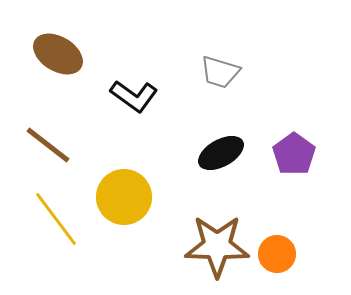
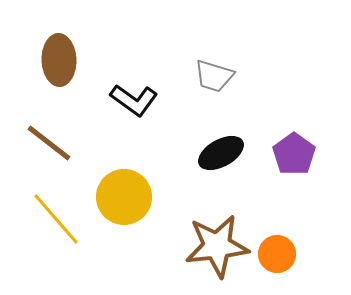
brown ellipse: moved 1 px right, 6 px down; rotated 57 degrees clockwise
gray trapezoid: moved 6 px left, 4 px down
black L-shape: moved 4 px down
brown line: moved 1 px right, 2 px up
yellow line: rotated 4 degrees counterclockwise
brown star: rotated 8 degrees counterclockwise
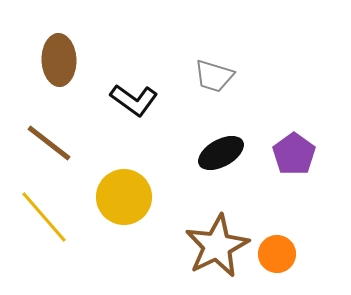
yellow line: moved 12 px left, 2 px up
brown star: rotated 20 degrees counterclockwise
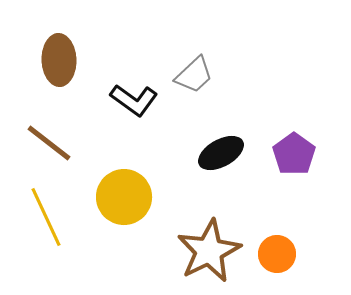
gray trapezoid: moved 20 px left, 1 px up; rotated 60 degrees counterclockwise
yellow line: moved 2 px right; rotated 16 degrees clockwise
brown star: moved 8 px left, 5 px down
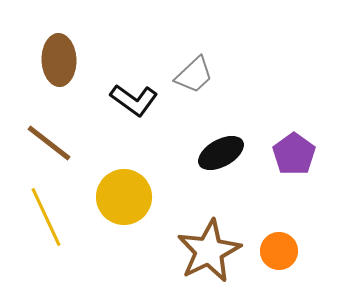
orange circle: moved 2 px right, 3 px up
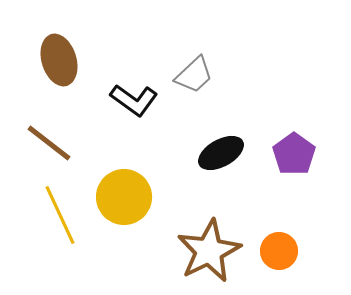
brown ellipse: rotated 15 degrees counterclockwise
yellow line: moved 14 px right, 2 px up
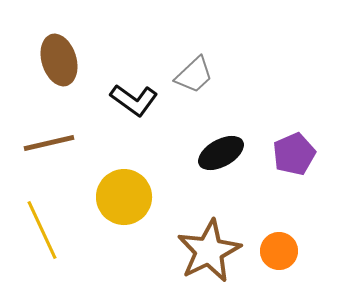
brown line: rotated 51 degrees counterclockwise
purple pentagon: rotated 12 degrees clockwise
yellow line: moved 18 px left, 15 px down
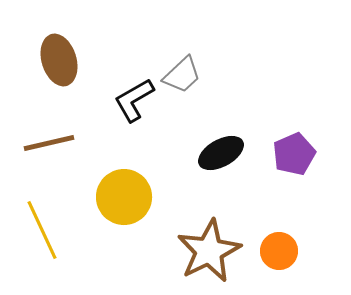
gray trapezoid: moved 12 px left
black L-shape: rotated 114 degrees clockwise
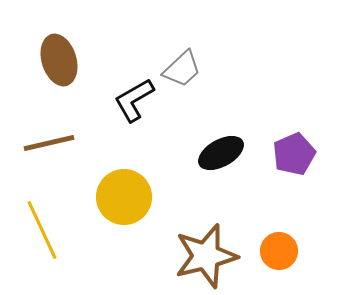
gray trapezoid: moved 6 px up
brown star: moved 3 px left, 5 px down; rotated 12 degrees clockwise
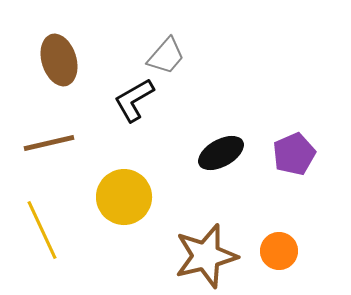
gray trapezoid: moved 16 px left, 13 px up; rotated 6 degrees counterclockwise
